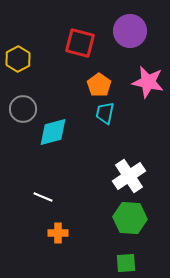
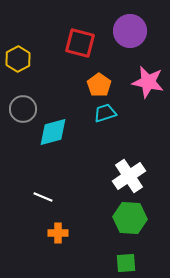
cyan trapezoid: rotated 60 degrees clockwise
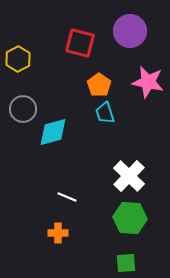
cyan trapezoid: rotated 90 degrees counterclockwise
white cross: rotated 12 degrees counterclockwise
white line: moved 24 px right
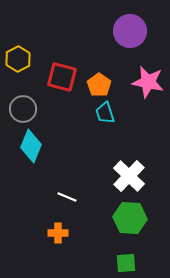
red square: moved 18 px left, 34 px down
cyan diamond: moved 22 px left, 14 px down; rotated 52 degrees counterclockwise
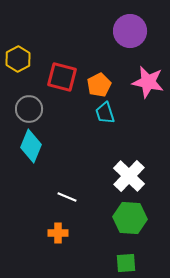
orange pentagon: rotated 10 degrees clockwise
gray circle: moved 6 px right
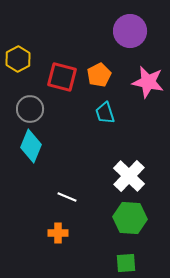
orange pentagon: moved 10 px up
gray circle: moved 1 px right
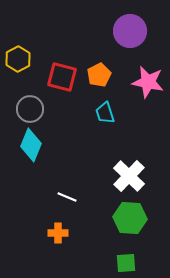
cyan diamond: moved 1 px up
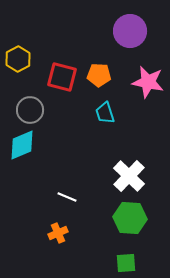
orange pentagon: rotated 30 degrees clockwise
gray circle: moved 1 px down
cyan diamond: moved 9 px left; rotated 44 degrees clockwise
orange cross: rotated 24 degrees counterclockwise
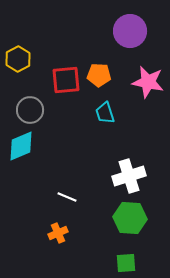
red square: moved 4 px right, 3 px down; rotated 20 degrees counterclockwise
cyan diamond: moved 1 px left, 1 px down
white cross: rotated 28 degrees clockwise
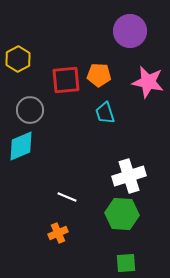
green hexagon: moved 8 px left, 4 px up
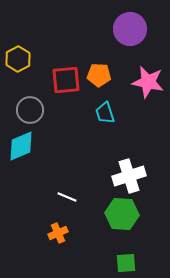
purple circle: moved 2 px up
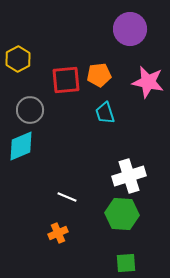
orange pentagon: rotated 10 degrees counterclockwise
